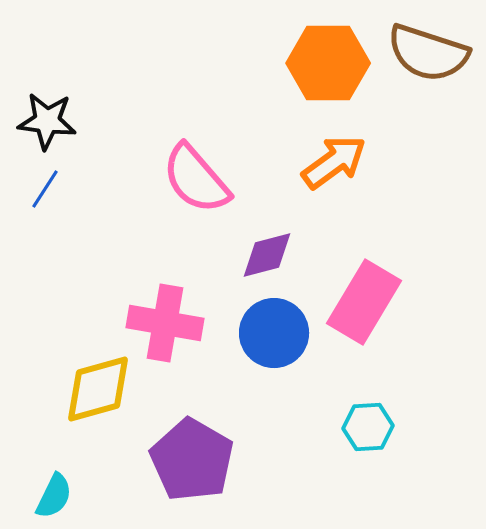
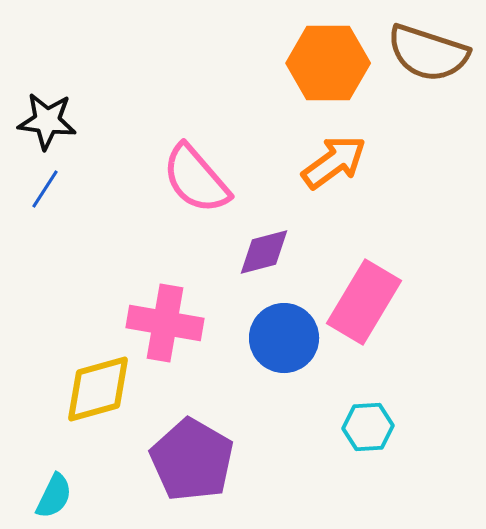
purple diamond: moved 3 px left, 3 px up
blue circle: moved 10 px right, 5 px down
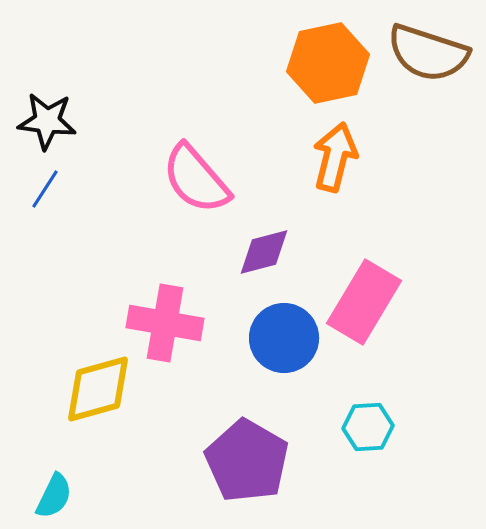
orange hexagon: rotated 12 degrees counterclockwise
orange arrow: moved 1 px right, 5 px up; rotated 40 degrees counterclockwise
purple pentagon: moved 55 px right, 1 px down
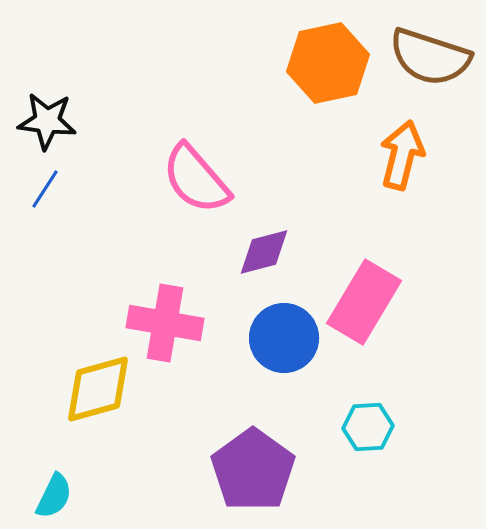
brown semicircle: moved 2 px right, 4 px down
orange arrow: moved 67 px right, 2 px up
purple pentagon: moved 6 px right, 9 px down; rotated 6 degrees clockwise
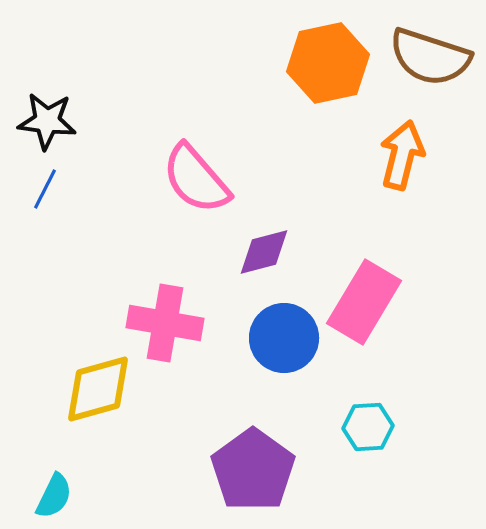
blue line: rotated 6 degrees counterclockwise
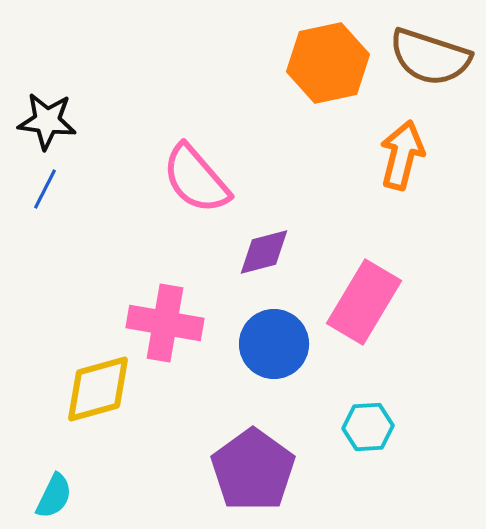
blue circle: moved 10 px left, 6 px down
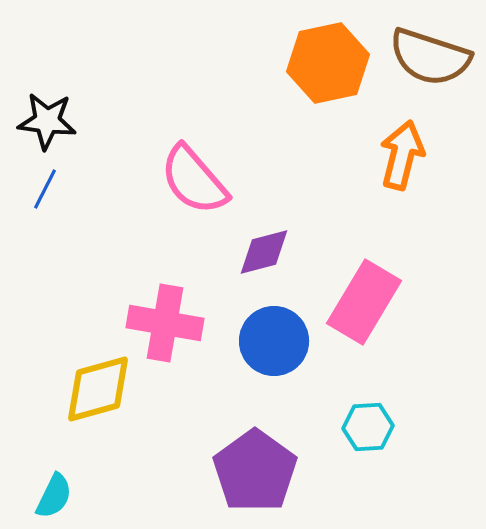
pink semicircle: moved 2 px left, 1 px down
blue circle: moved 3 px up
purple pentagon: moved 2 px right, 1 px down
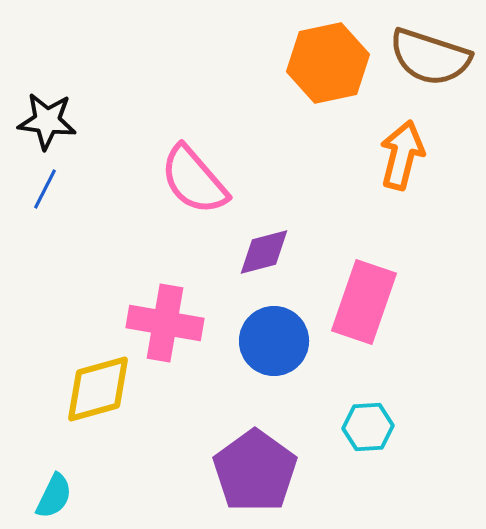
pink rectangle: rotated 12 degrees counterclockwise
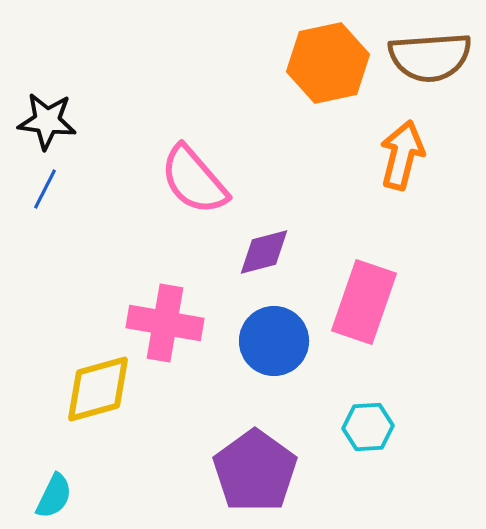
brown semicircle: rotated 22 degrees counterclockwise
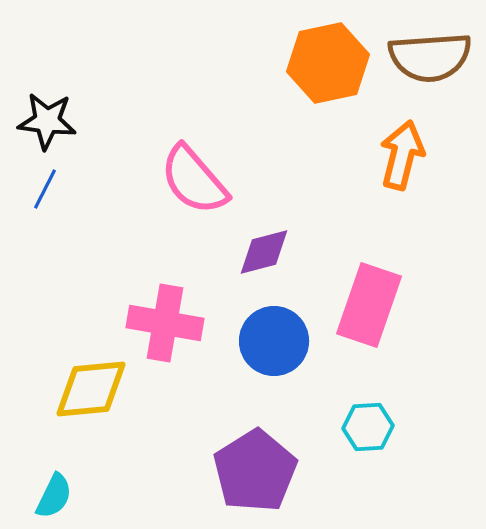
pink rectangle: moved 5 px right, 3 px down
yellow diamond: moved 7 px left; rotated 10 degrees clockwise
purple pentagon: rotated 4 degrees clockwise
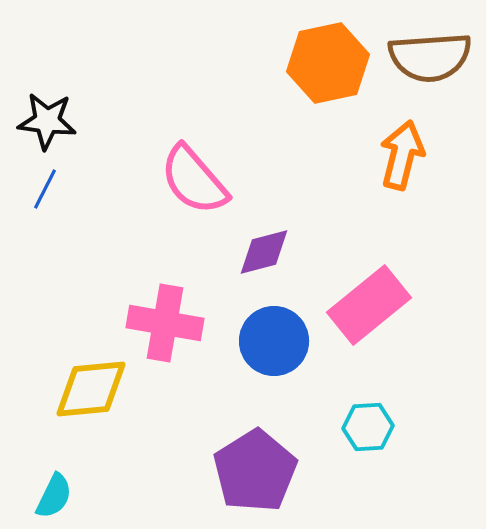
pink rectangle: rotated 32 degrees clockwise
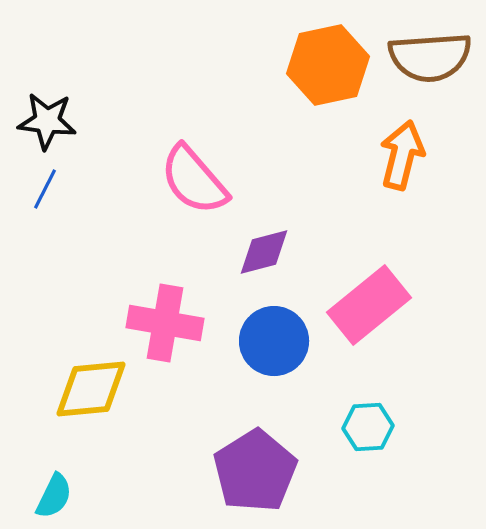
orange hexagon: moved 2 px down
